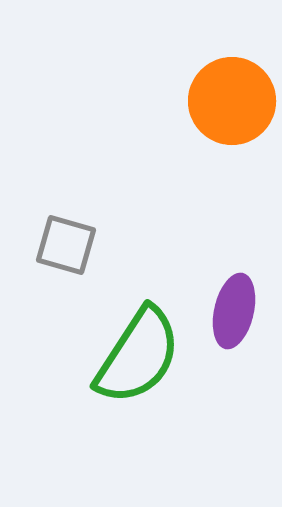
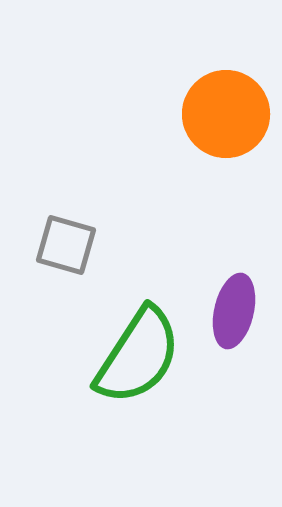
orange circle: moved 6 px left, 13 px down
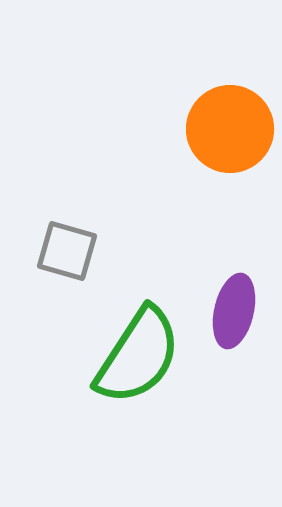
orange circle: moved 4 px right, 15 px down
gray square: moved 1 px right, 6 px down
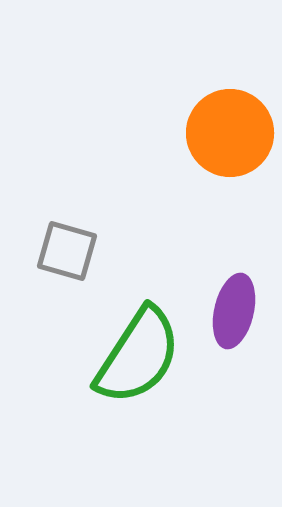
orange circle: moved 4 px down
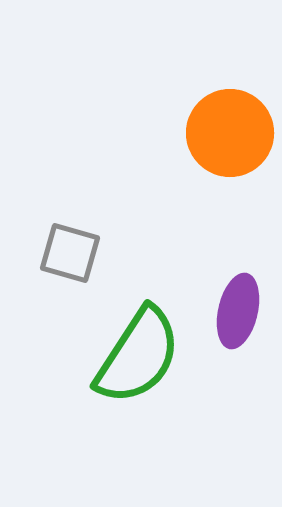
gray square: moved 3 px right, 2 px down
purple ellipse: moved 4 px right
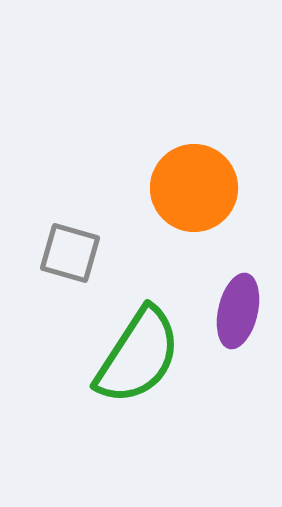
orange circle: moved 36 px left, 55 px down
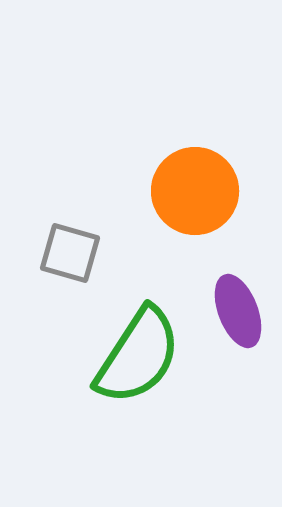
orange circle: moved 1 px right, 3 px down
purple ellipse: rotated 34 degrees counterclockwise
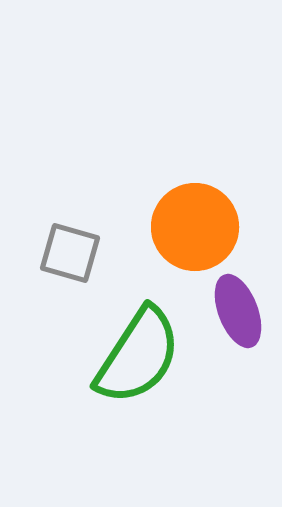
orange circle: moved 36 px down
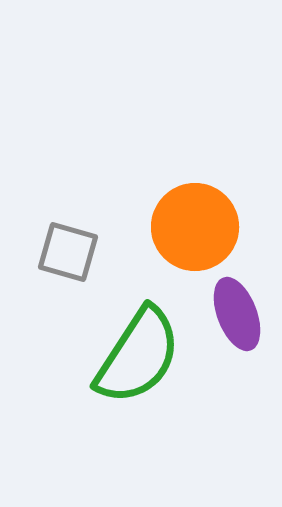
gray square: moved 2 px left, 1 px up
purple ellipse: moved 1 px left, 3 px down
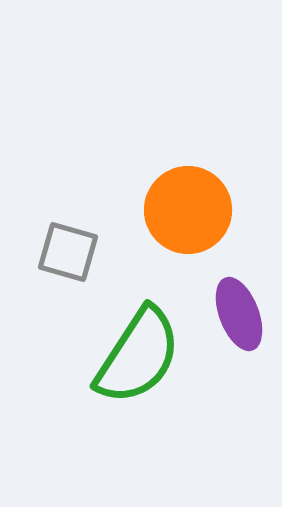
orange circle: moved 7 px left, 17 px up
purple ellipse: moved 2 px right
